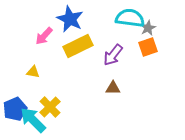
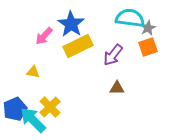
blue star: moved 1 px right, 5 px down; rotated 8 degrees clockwise
brown triangle: moved 4 px right
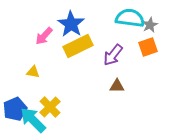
gray star: moved 2 px right, 3 px up
brown triangle: moved 2 px up
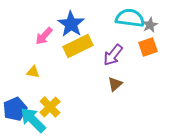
brown triangle: moved 2 px left, 2 px up; rotated 42 degrees counterclockwise
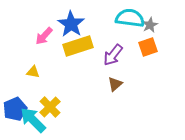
yellow rectangle: rotated 8 degrees clockwise
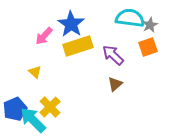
purple arrow: rotated 95 degrees clockwise
yellow triangle: moved 2 px right; rotated 32 degrees clockwise
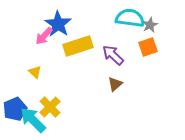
blue star: moved 13 px left
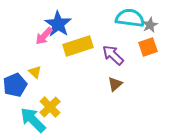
blue pentagon: moved 24 px up
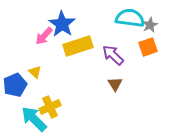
blue star: moved 4 px right
brown triangle: rotated 21 degrees counterclockwise
yellow cross: rotated 20 degrees clockwise
cyan arrow: moved 1 px right, 1 px up
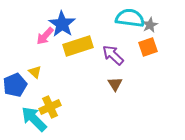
pink arrow: moved 1 px right
